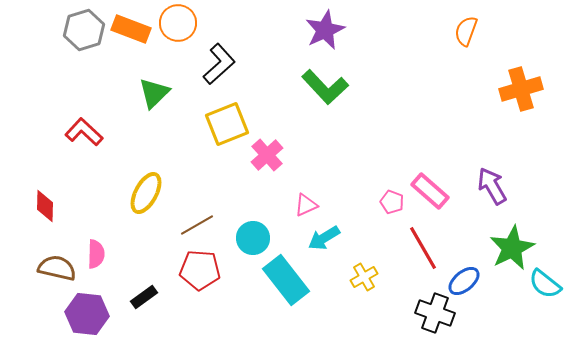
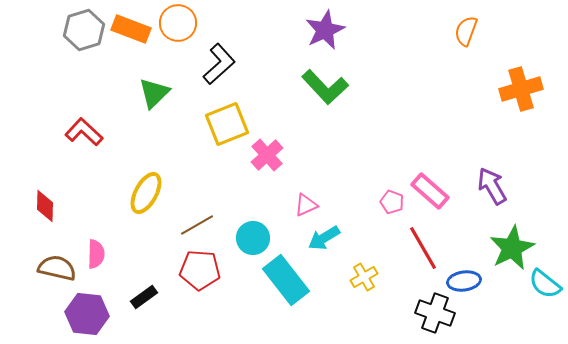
blue ellipse: rotated 32 degrees clockwise
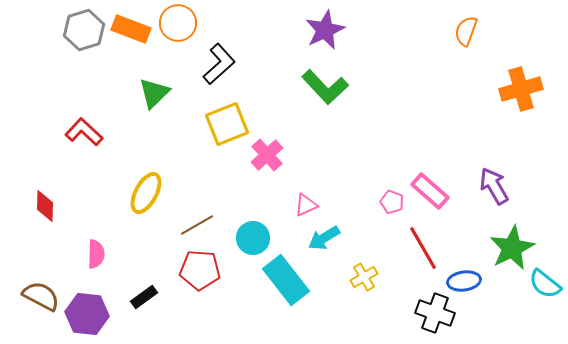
purple arrow: moved 2 px right
brown semicircle: moved 16 px left, 28 px down; rotated 15 degrees clockwise
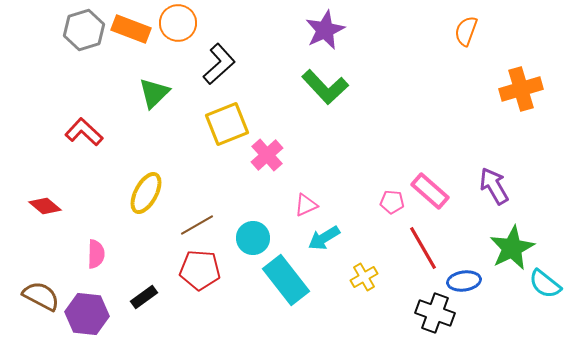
pink pentagon: rotated 15 degrees counterclockwise
red diamond: rotated 52 degrees counterclockwise
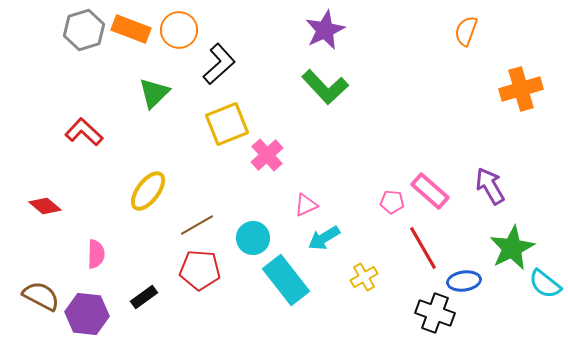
orange circle: moved 1 px right, 7 px down
purple arrow: moved 4 px left
yellow ellipse: moved 2 px right, 2 px up; rotated 9 degrees clockwise
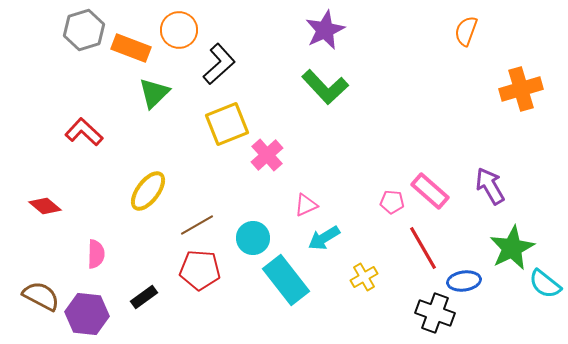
orange rectangle: moved 19 px down
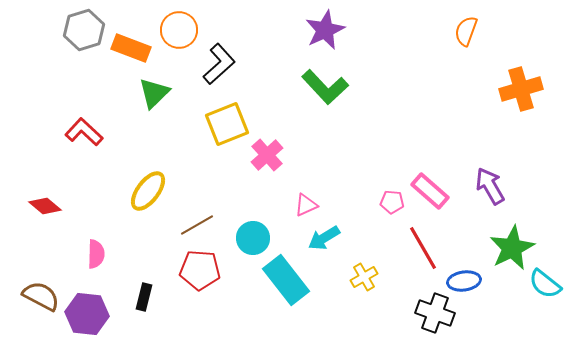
black rectangle: rotated 40 degrees counterclockwise
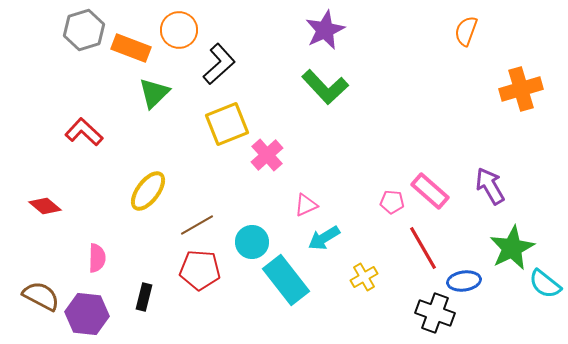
cyan circle: moved 1 px left, 4 px down
pink semicircle: moved 1 px right, 4 px down
